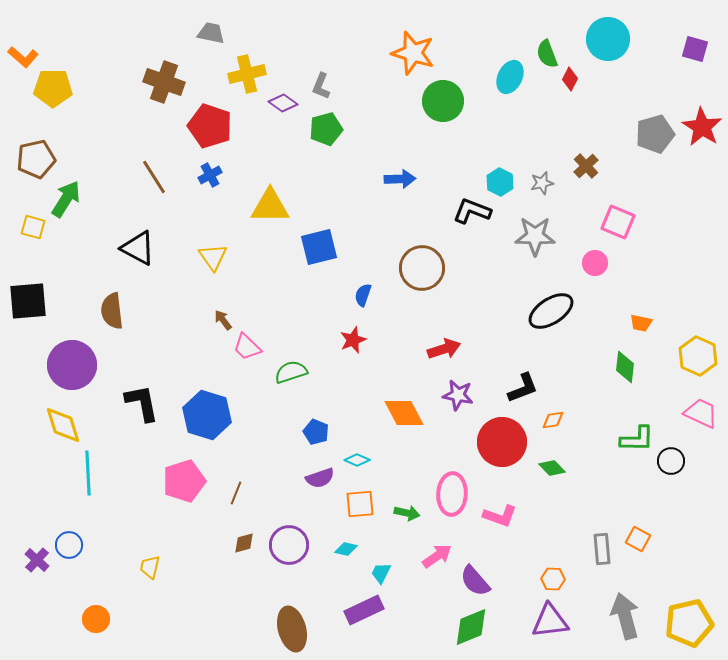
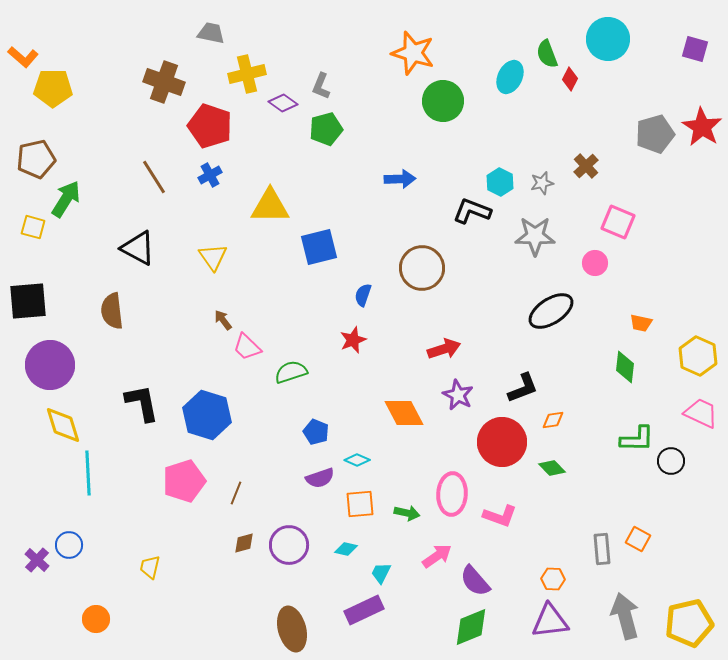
purple circle at (72, 365): moved 22 px left
purple star at (458, 395): rotated 16 degrees clockwise
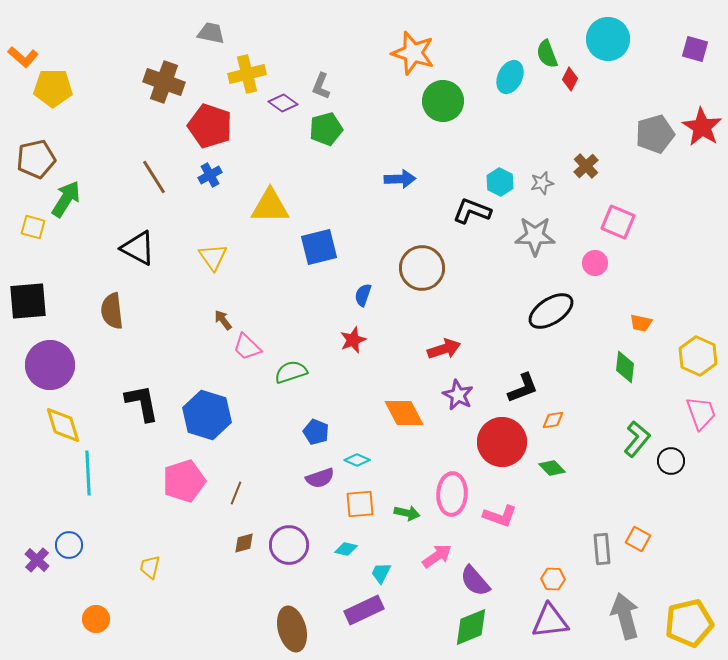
pink trapezoid at (701, 413): rotated 45 degrees clockwise
green L-shape at (637, 439): rotated 51 degrees counterclockwise
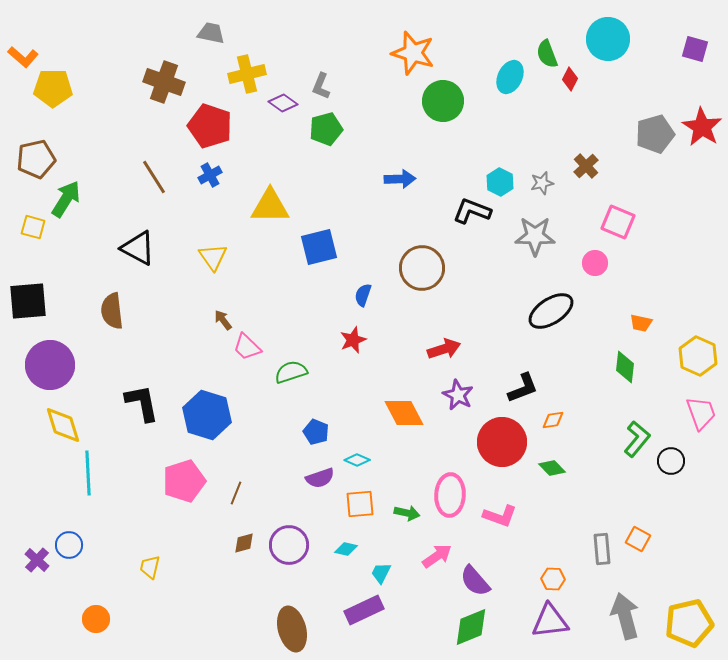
pink ellipse at (452, 494): moved 2 px left, 1 px down
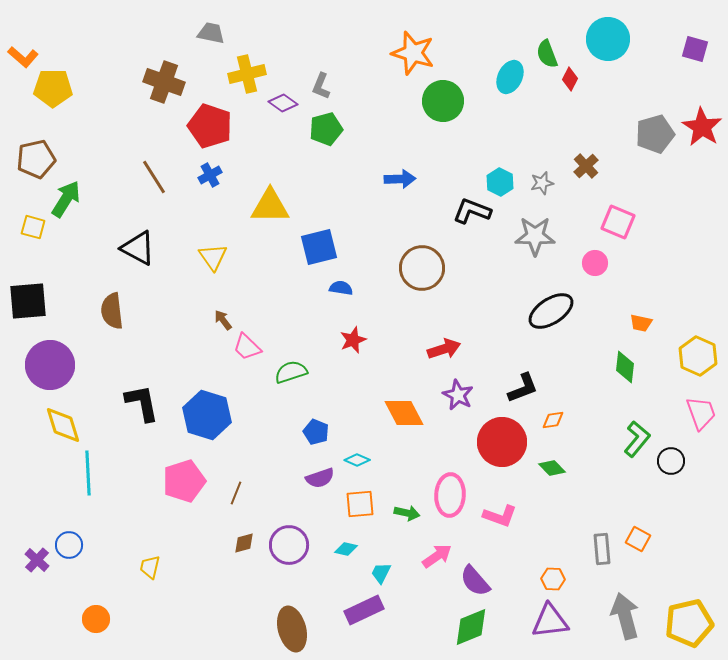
blue semicircle at (363, 295): moved 22 px left, 7 px up; rotated 80 degrees clockwise
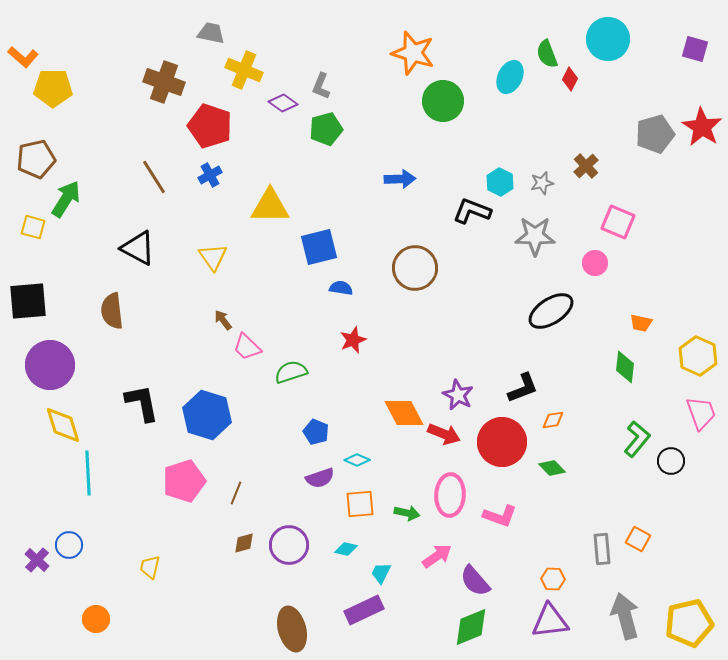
yellow cross at (247, 74): moved 3 px left, 4 px up; rotated 36 degrees clockwise
brown circle at (422, 268): moved 7 px left
red arrow at (444, 349): moved 85 px down; rotated 40 degrees clockwise
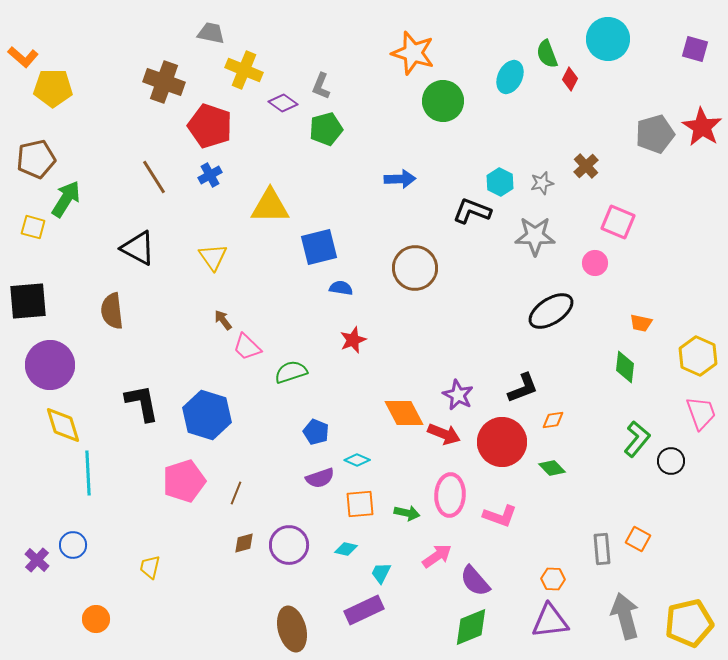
blue circle at (69, 545): moved 4 px right
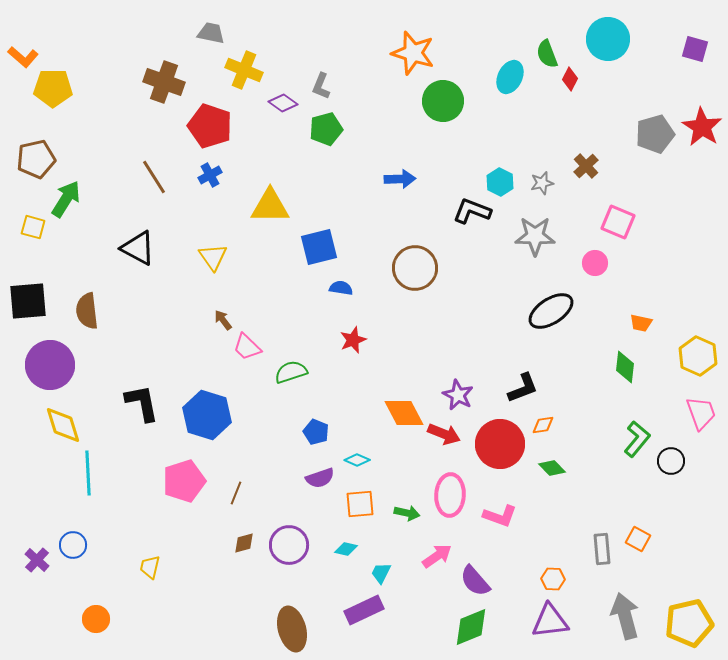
brown semicircle at (112, 311): moved 25 px left
orange diamond at (553, 420): moved 10 px left, 5 px down
red circle at (502, 442): moved 2 px left, 2 px down
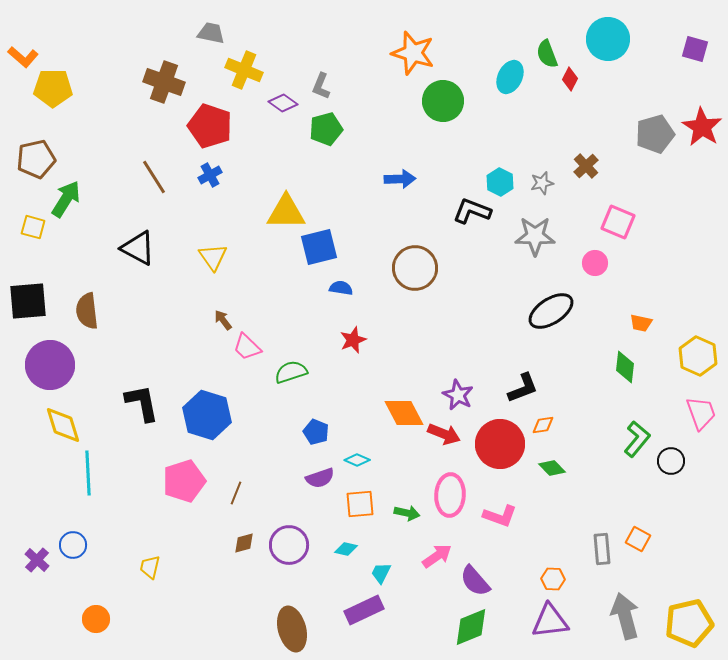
yellow triangle at (270, 206): moved 16 px right, 6 px down
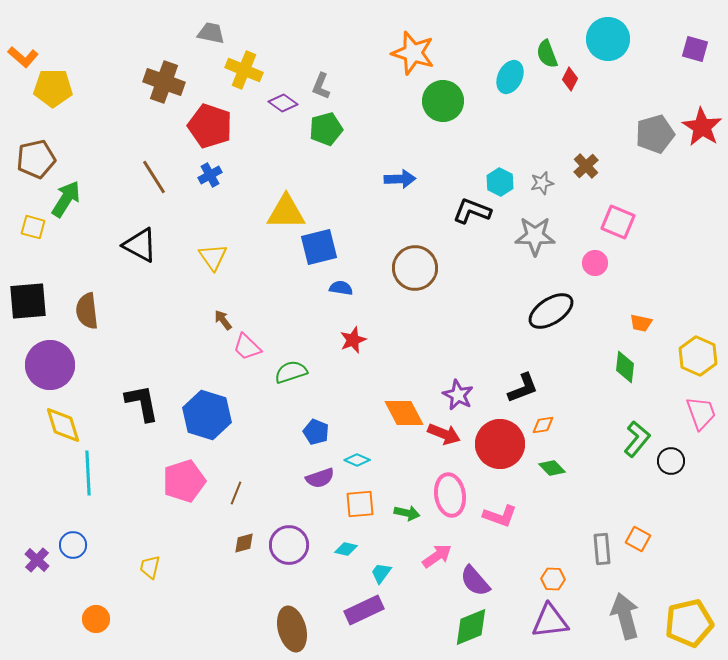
black triangle at (138, 248): moved 2 px right, 3 px up
pink ellipse at (450, 495): rotated 12 degrees counterclockwise
cyan trapezoid at (381, 573): rotated 10 degrees clockwise
